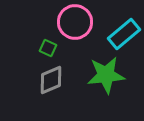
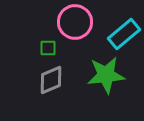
green square: rotated 24 degrees counterclockwise
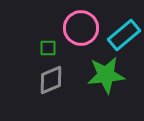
pink circle: moved 6 px right, 6 px down
cyan rectangle: moved 1 px down
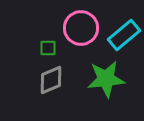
green star: moved 4 px down
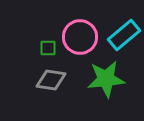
pink circle: moved 1 px left, 9 px down
gray diamond: rotated 32 degrees clockwise
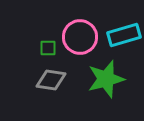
cyan rectangle: rotated 24 degrees clockwise
green star: rotated 9 degrees counterclockwise
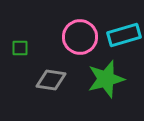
green square: moved 28 px left
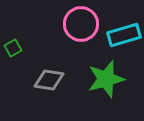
pink circle: moved 1 px right, 13 px up
green square: moved 7 px left; rotated 30 degrees counterclockwise
gray diamond: moved 2 px left
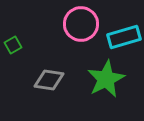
cyan rectangle: moved 2 px down
green square: moved 3 px up
green star: rotated 12 degrees counterclockwise
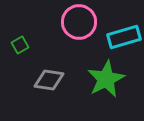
pink circle: moved 2 px left, 2 px up
green square: moved 7 px right
